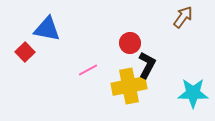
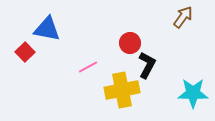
pink line: moved 3 px up
yellow cross: moved 7 px left, 4 px down
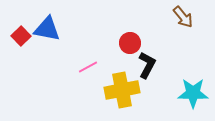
brown arrow: rotated 105 degrees clockwise
red square: moved 4 px left, 16 px up
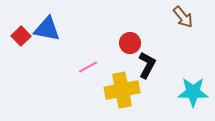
cyan star: moved 1 px up
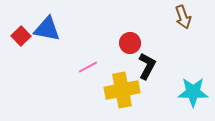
brown arrow: rotated 20 degrees clockwise
black L-shape: moved 1 px down
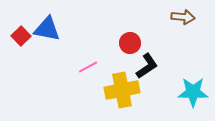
brown arrow: rotated 65 degrees counterclockwise
black L-shape: rotated 28 degrees clockwise
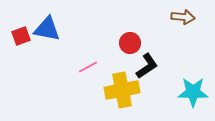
red square: rotated 24 degrees clockwise
